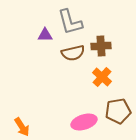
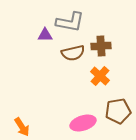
gray L-shape: rotated 64 degrees counterclockwise
orange cross: moved 2 px left, 1 px up
pink ellipse: moved 1 px left, 1 px down
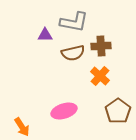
gray L-shape: moved 4 px right
brown pentagon: rotated 25 degrees counterclockwise
pink ellipse: moved 19 px left, 12 px up
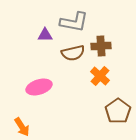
pink ellipse: moved 25 px left, 24 px up
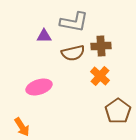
purple triangle: moved 1 px left, 1 px down
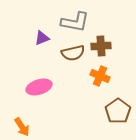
gray L-shape: moved 1 px right
purple triangle: moved 2 px left, 2 px down; rotated 21 degrees counterclockwise
orange cross: rotated 18 degrees counterclockwise
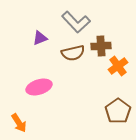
gray L-shape: moved 1 px right; rotated 36 degrees clockwise
purple triangle: moved 2 px left
orange cross: moved 18 px right, 10 px up; rotated 30 degrees clockwise
orange arrow: moved 3 px left, 4 px up
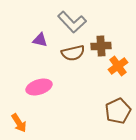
gray L-shape: moved 4 px left
purple triangle: moved 2 px down; rotated 35 degrees clockwise
brown pentagon: rotated 10 degrees clockwise
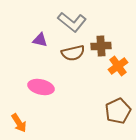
gray L-shape: rotated 8 degrees counterclockwise
pink ellipse: moved 2 px right; rotated 30 degrees clockwise
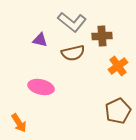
brown cross: moved 1 px right, 10 px up
